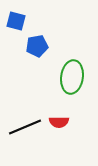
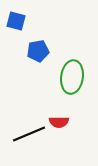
blue pentagon: moved 1 px right, 5 px down
black line: moved 4 px right, 7 px down
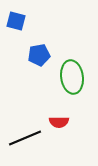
blue pentagon: moved 1 px right, 4 px down
green ellipse: rotated 16 degrees counterclockwise
black line: moved 4 px left, 4 px down
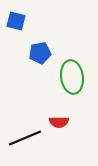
blue pentagon: moved 1 px right, 2 px up
